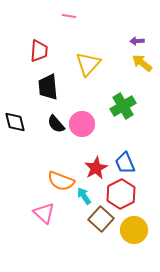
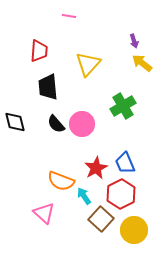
purple arrow: moved 3 px left; rotated 104 degrees counterclockwise
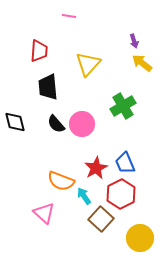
yellow circle: moved 6 px right, 8 px down
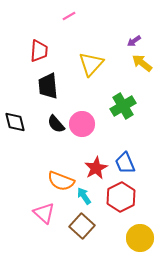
pink line: rotated 40 degrees counterclockwise
purple arrow: rotated 72 degrees clockwise
yellow triangle: moved 3 px right
black trapezoid: moved 1 px up
red hexagon: moved 3 px down
brown square: moved 19 px left, 7 px down
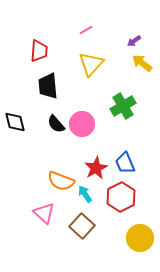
pink line: moved 17 px right, 14 px down
cyan arrow: moved 1 px right, 2 px up
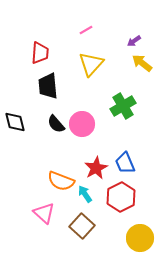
red trapezoid: moved 1 px right, 2 px down
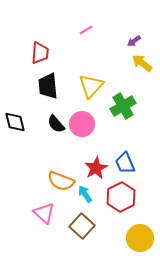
yellow triangle: moved 22 px down
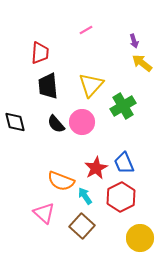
purple arrow: rotated 72 degrees counterclockwise
yellow triangle: moved 1 px up
pink circle: moved 2 px up
blue trapezoid: moved 1 px left
cyan arrow: moved 2 px down
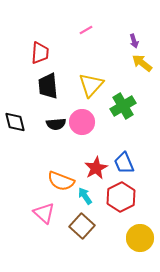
black semicircle: rotated 54 degrees counterclockwise
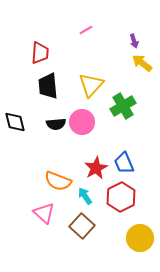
orange semicircle: moved 3 px left
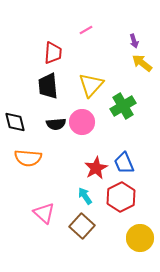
red trapezoid: moved 13 px right
orange semicircle: moved 30 px left, 23 px up; rotated 16 degrees counterclockwise
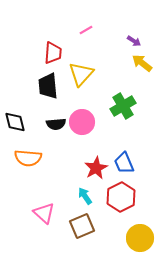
purple arrow: rotated 40 degrees counterclockwise
yellow triangle: moved 10 px left, 11 px up
brown square: rotated 25 degrees clockwise
